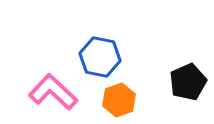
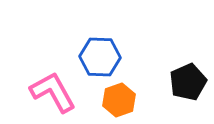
blue hexagon: rotated 9 degrees counterclockwise
pink L-shape: rotated 18 degrees clockwise
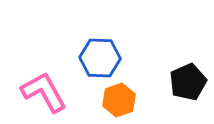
blue hexagon: moved 1 px down
pink L-shape: moved 9 px left
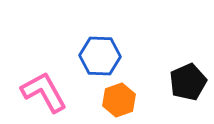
blue hexagon: moved 2 px up
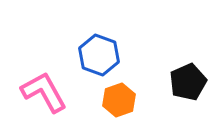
blue hexagon: moved 1 px left, 1 px up; rotated 18 degrees clockwise
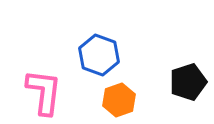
black pentagon: rotated 6 degrees clockwise
pink L-shape: rotated 36 degrees clockwise
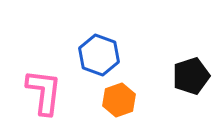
black pentagon: moved 3 px right, 6 px up
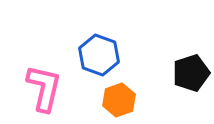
black pentagon: moved 3 px up
pink L-shape: moved 4 px up; rotated 6 degrees clockwise
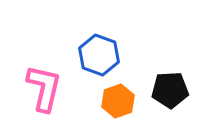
black pentagon: moved 21 px left, 17 px down; rotated 15 degrees clockwise
orange hexagon: moved 1 px left, 1 px down
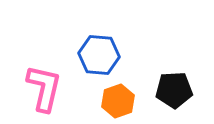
blue hexagon: rotated 15 degrees counterclockwise
black pentagon: moved 4 px right
